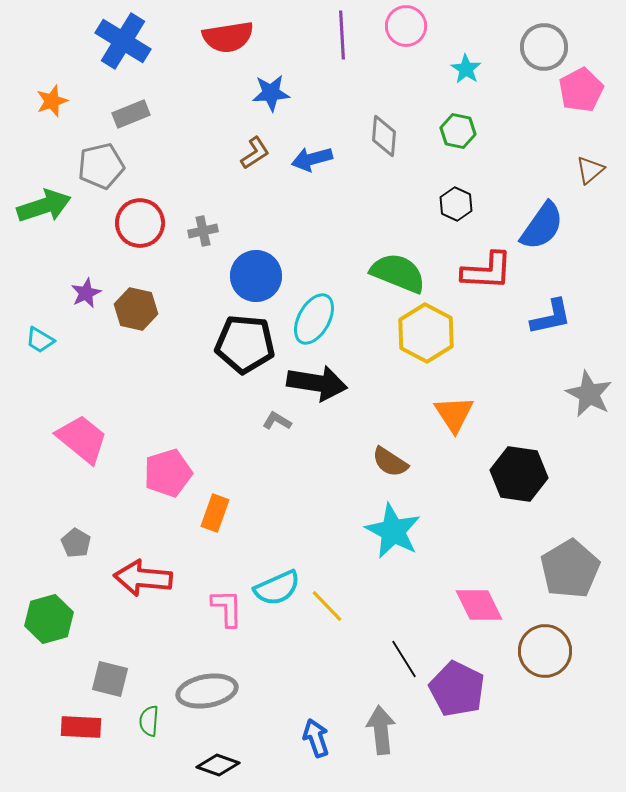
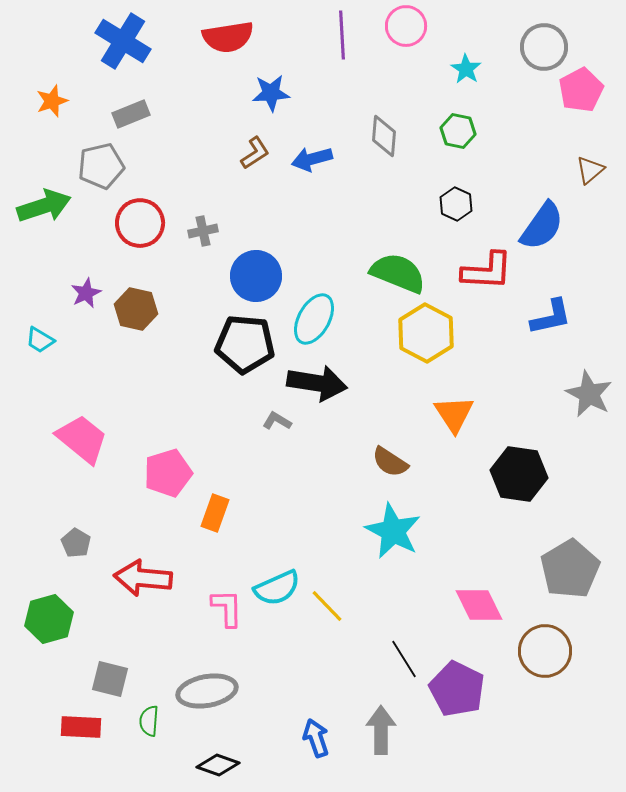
gray arrow at (381, 730): rotated 6 degrees clockwise
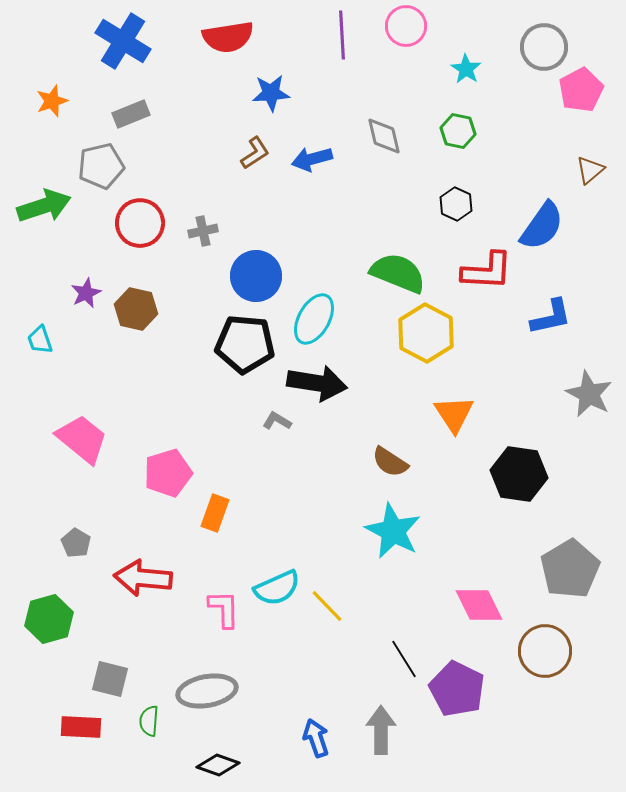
gray diamond at (384, 136): rotated 18 degrees counterclockwise
cyan trapezoid at (40, 340): rotated 40 degrees clockwise
pink L-shape at (227, 608): moved 3 px left, 1 px down
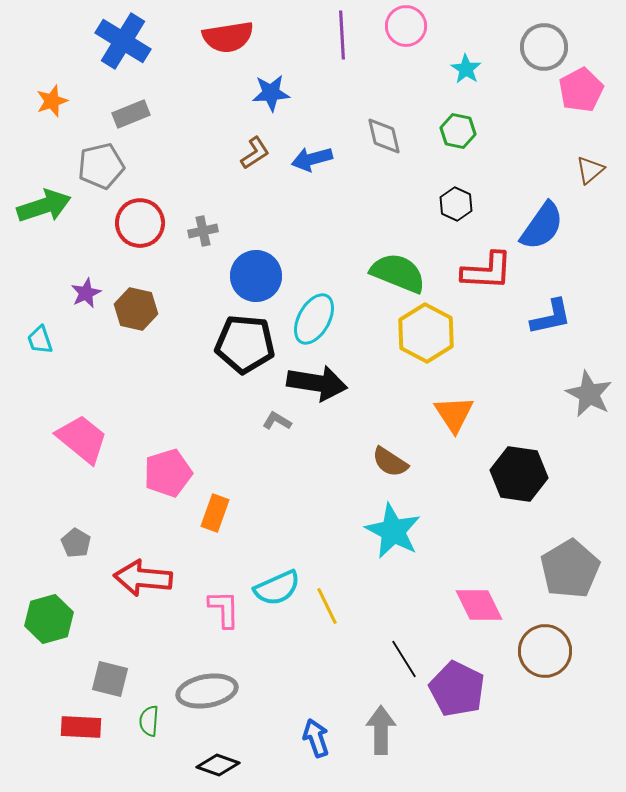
yellow line at (327, 606): rotated 18 degrees clockwise
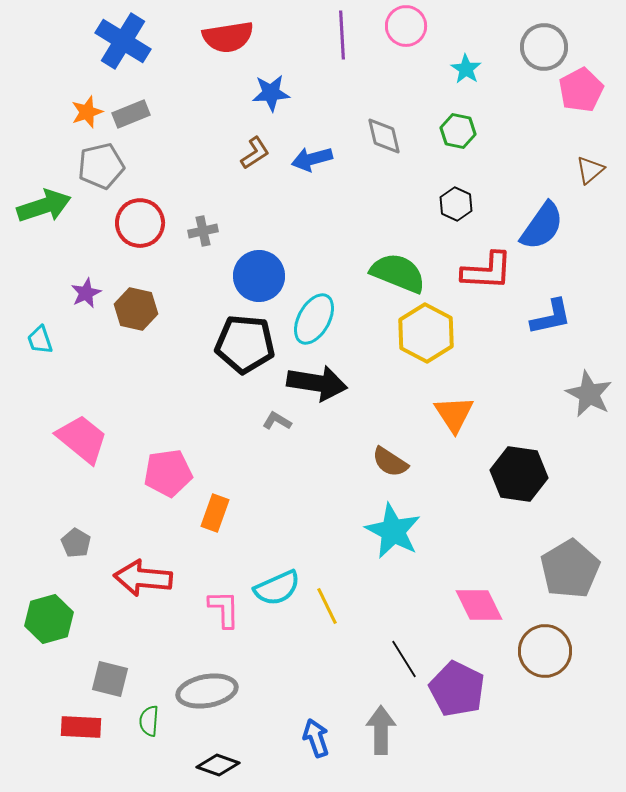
orange star at (52, 101): moved 35 px right, 11 px down
blue circle at (256, 276): moved 3 px right
pink pentagon at (168, 473): rotated 9 degrees clockwise
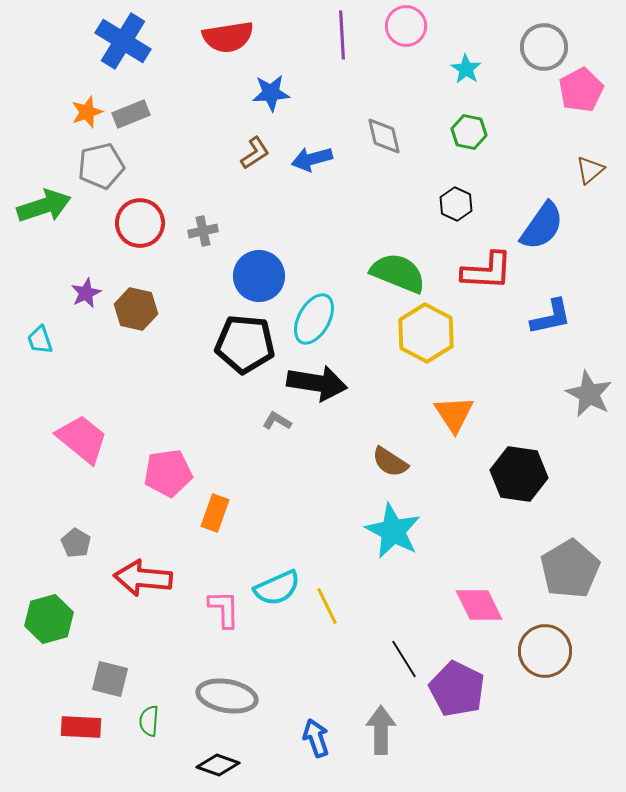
green hexagon at (458, 131): moved 11 px right, 1 px down
gray ellipse at (207, 691): moved 20 px right, 5 px down; rotated 20 degrees clockwise
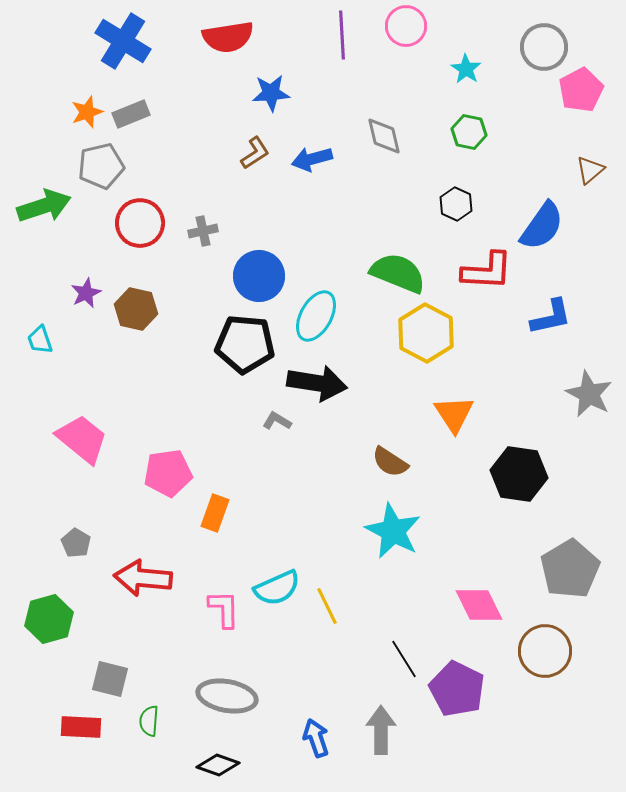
cyan ellipse at (314, 319): moved 2 px right, 3 px up
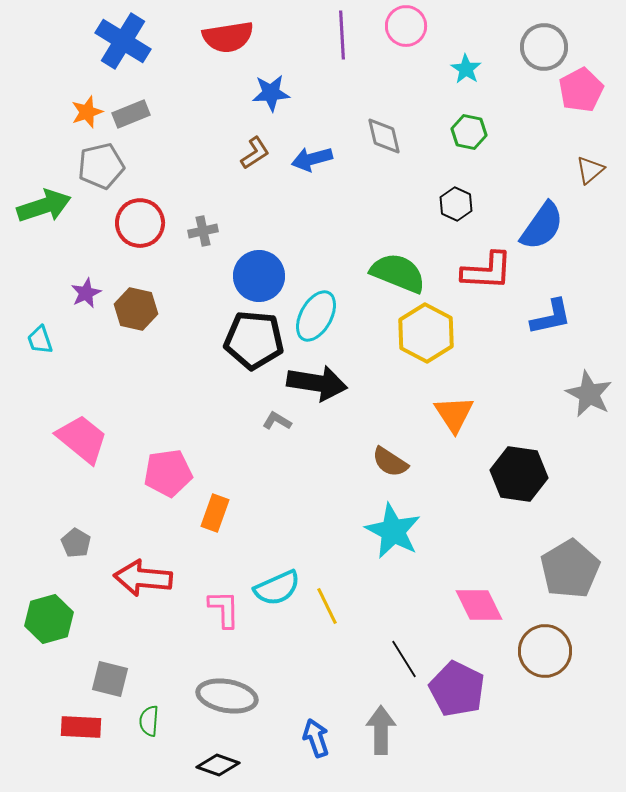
black pentagon at (245, 344): moved 9 px right, 4 px up
